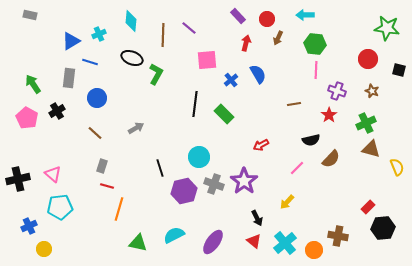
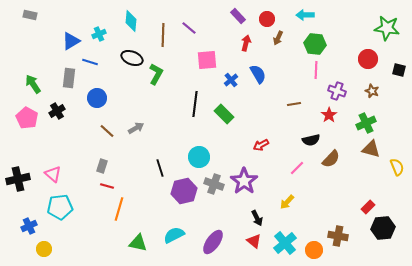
brown line at (95, 133): moved 12 px right, 2 px up
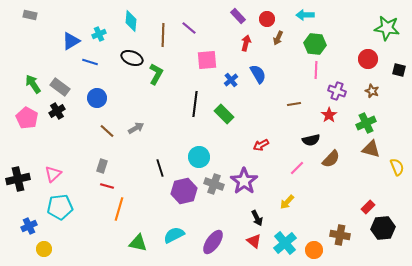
gray rectangle at (69, 78): moved 9 px left, 9 px down; rotated 60 degrees counterclockwise
pink triangle at (53, 174): rotated 36 degrees clockwise
brown cross at (338, 236): moved 2 px right, 1 px up
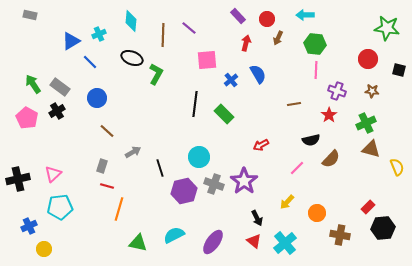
blue line at (90, 62): rotated 28 degrees clockwise
brown star at (372, 91): rotated 16 degrees counterclockwise
gray arrow at (136, 128): moved 3 px left, 24 px down
orange circle at (314, 250): moved 3 px right, 37 px up
